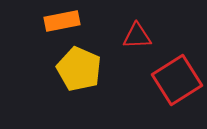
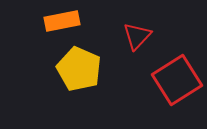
red triangle: rotated 44 degrees counterclockwise
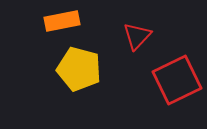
yellow pentagon: rotated 9 degrees counterclockwise
red square: rotated 6 degrees clockwise
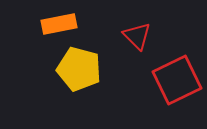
orange rectangle: moved 3 px left, 3 px down
red triangle: rotated 28 degrees counterclockwise
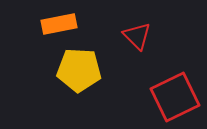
yellow pentagon: moved 1 px down; rotated 12 degrees counterclockwise
red square: moved 2 px left, 17 px down
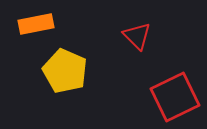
orange rectangle: moved 23 px left
yellow pentagon: moved 14 px left, 1 px down; rotated 21 degrees clockwise
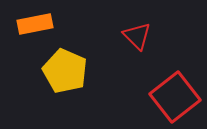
orange rectangle: moved 1 px left
red square: rotated 12 degrees counterclockwise
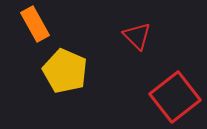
orange rectangle: rotated 72 degrees clockwise
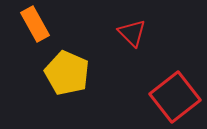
red triangle: moved 5 px left, 3 px up
yellow pentagon: moved 2 px right, 2 px down
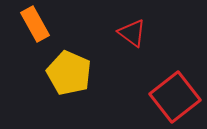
red triangle: rotated 8 degrees counterclockwise
yellow pentagon: moved 2 px right
